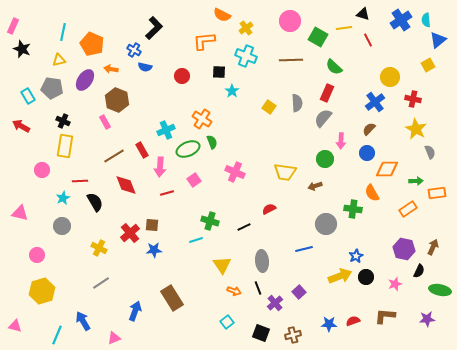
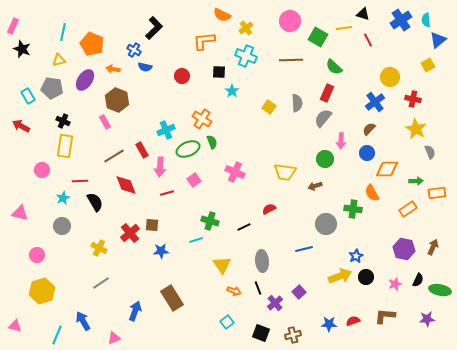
orange arrow at (111, 69): moved 2 px right
blue star at (154, 250): moved 7 px right, 1 px down
black semicircle at (419, 271): moved 1 px left, 9 px down
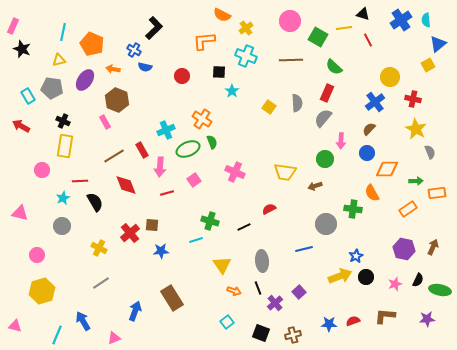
blue triangle at (438, 40): moved 4 px down
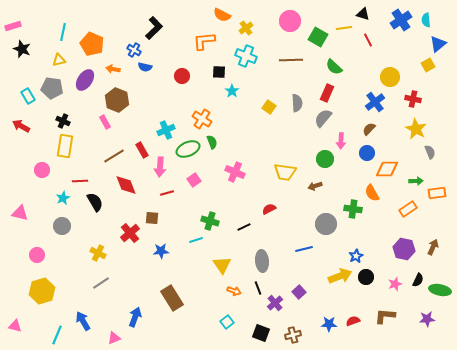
pink rectangle at (13, 26): rotated 49 degrees clockwise
brown square at (152, 225): moved 7 px up
yellow cross at (99, 248): moved 1 px left, 5 px down
blue arrow at (135, 311): moved 6 px down
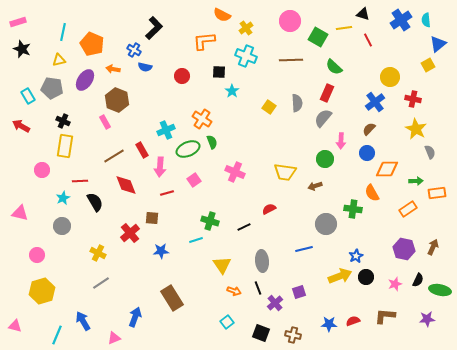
pink rectangle at (13, 26): moved 5 px right, 4 px up
purple square at (299, 292): rotated 24 degrees clockwise
brown cross at (293, 335): rotated 28 degrees clockwise
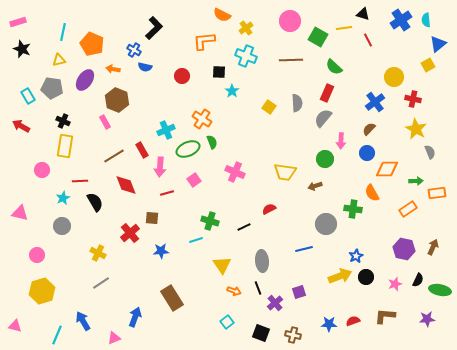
yellow circle at (390, 77): moved 4 px right
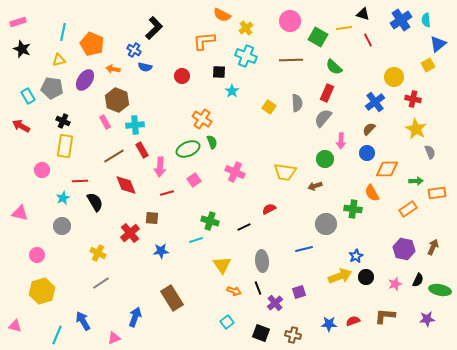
cyan cross at (166, 130): moved 31 px left, 5 px up; rotated 18 degrees clockwise
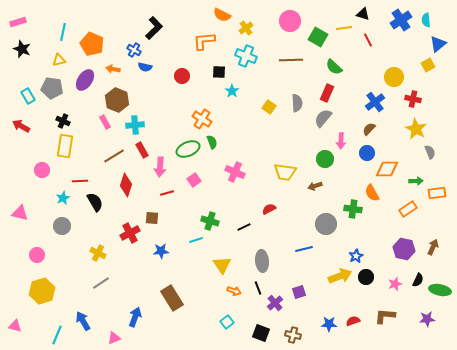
red diamond at (126, 185): rotated 40 degrees clockwise
red cross at (130, 233): rotated 12 degrees clockwise
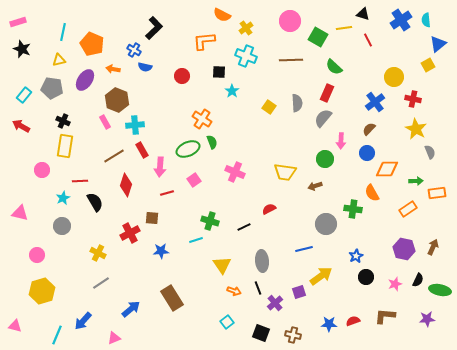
cyan rectangle at (28, 96): moved 4 px left, 1 px up; rotated 70 degrees clockwise
yellow arrow at (340, 276): moved 19 px left; rotated 15 degrees counterclockwise
blue arrow at (135, 317): moved 4 px left, 8 px up; rotated 30 degrees clockwise
blue arrow at (83, 321): rotated 108 degrees counterclockwise
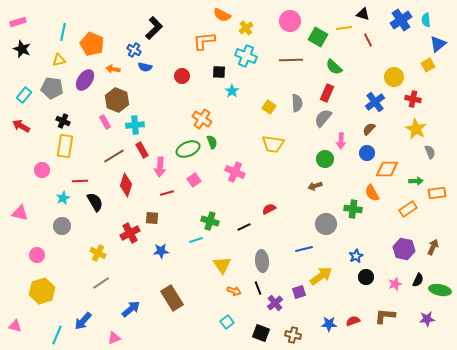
yellow trapezoid at (285, 172): moved 12 px left, 28 px up
